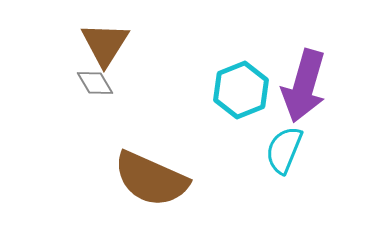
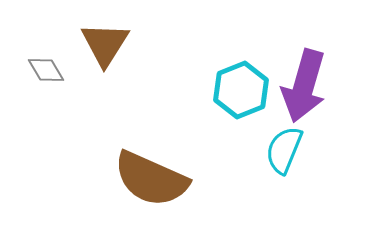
gray diamond: moved 49 px left, 13 px up
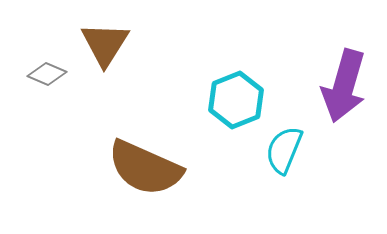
gray diamond: moved 1 px right, 4 px down; rotated 36 degrees counterclockwise
purple arrow: moved 40 px right
cyan hexagon: moved 5 px left, 10 px down
brown semicircle: moved 6 px left, 11 px up
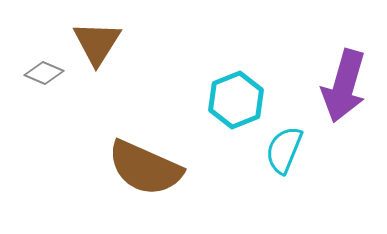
brown triangle: moved 8 px left, 1 px up
gray diamond: moved 3 px left, 1 px up
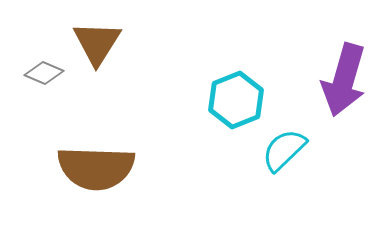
purple arrow: moved 6 px up
cyan semicircle: rotated 24 degrees clockwise
brown semicircle: moved 49 px left; rotated 22 degrees counterclockwise
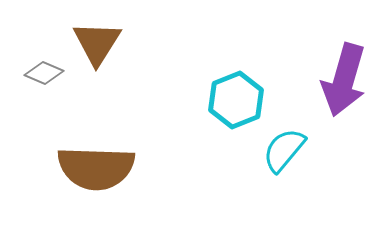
cyan semicircle: rotated 6 degrees counterclockwise
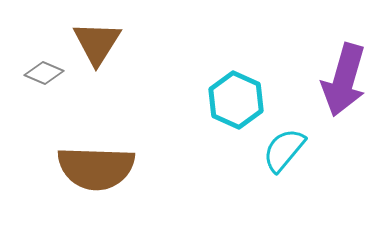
cyan hexagon: rotated 14 degrees counterclockwise
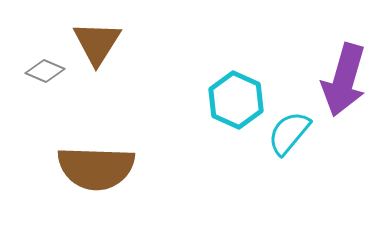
gray diamond: moved 1 px right, 2 px up
cyan semicircle: moved 5 px right, 17 px up
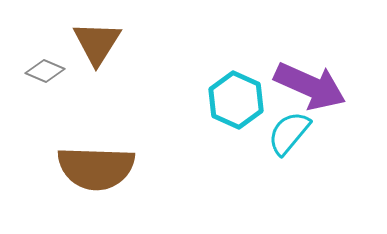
purple arrow: moved 34 px left, 6 px down; rotated 82 degrees counterclockwise
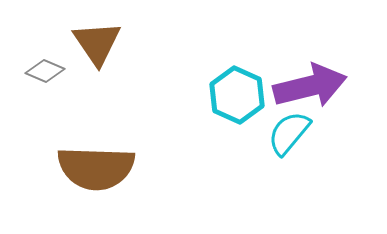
brown triangle: rotated 6 degrees counterclockwise
purple arrow: rotated 38 degrees counterclockwise
cyan hexagon: moved 1 px right, 5 px up
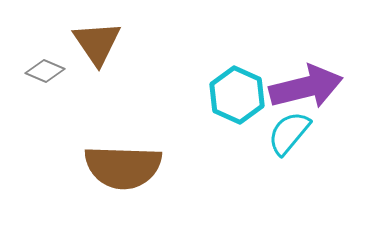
purple arrow: moved 4 px left, 1 px down
brown semicircle: moved 27 px right, 1 px up
